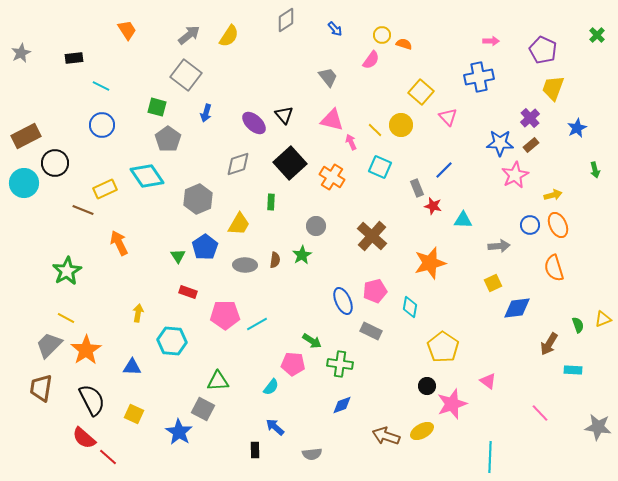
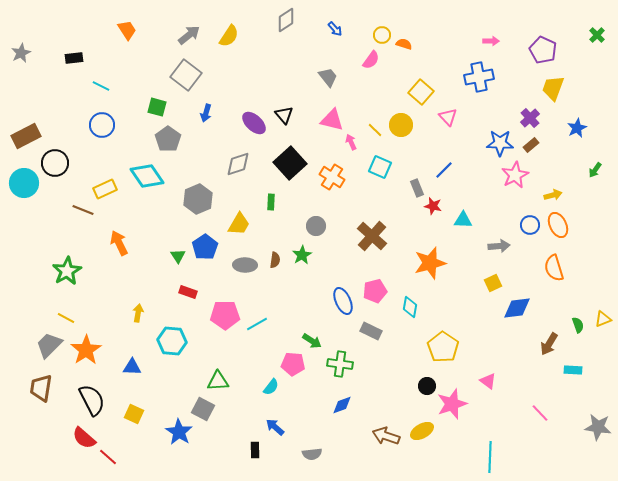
green arrow at (595, 170): rotated 49 degrees clockwise
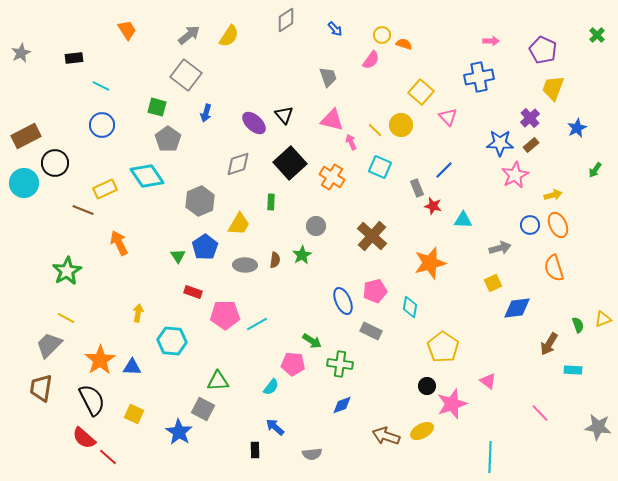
gray trapezoid at (328, 77): rotated 20 degrees clockwise
gray hexagon at (198, 199): moved 2 px right, 2 px down
gray arrow at (499, 246): moved 1 px right, 2 px down; rotated 10 degrees counterclockwise
red rectangle at (188, 292): moved 5 px right
orange star at (86, 350): moved 14 px right, 10 px down
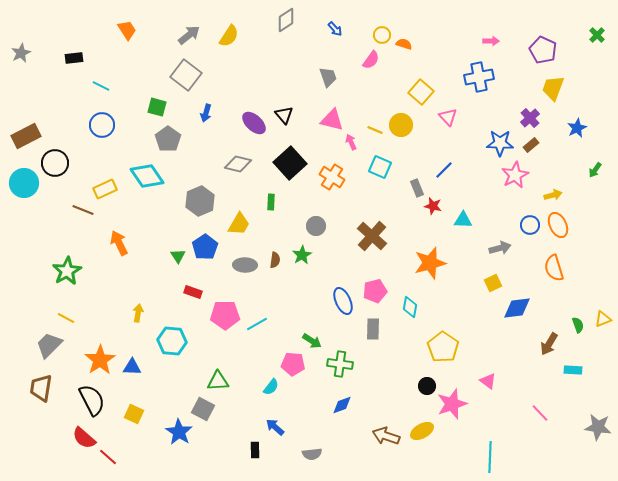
yellow line at (375, 130): rotated 21 degrees counterclockwise
gray diamond at (238, 164): rotated 32 degrees clockwise
gray rectangle at (371, 331): moved 2 px right, 2 px up; rotated 65 degrees clockwise
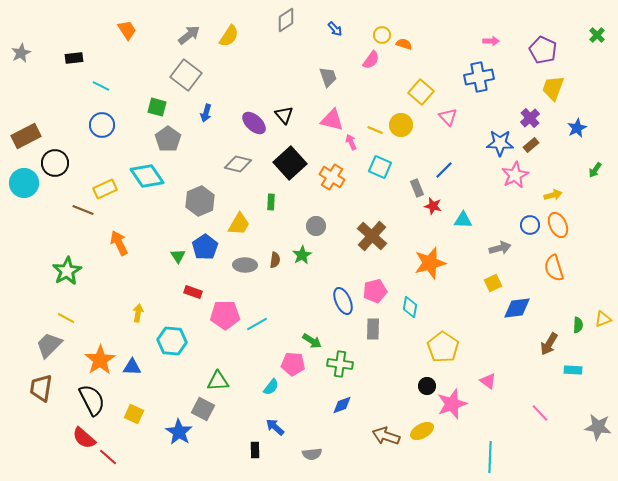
green semicircle at (578, 325): rotated 21 degrees clockwise
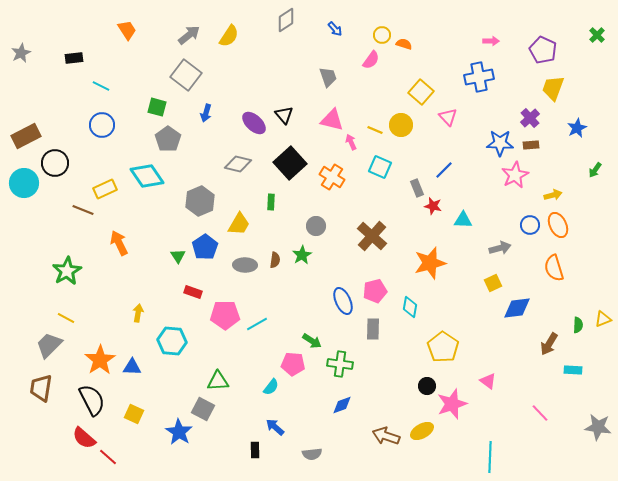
brown rectangle at (531, 145): rotated 35 degrees clockwise
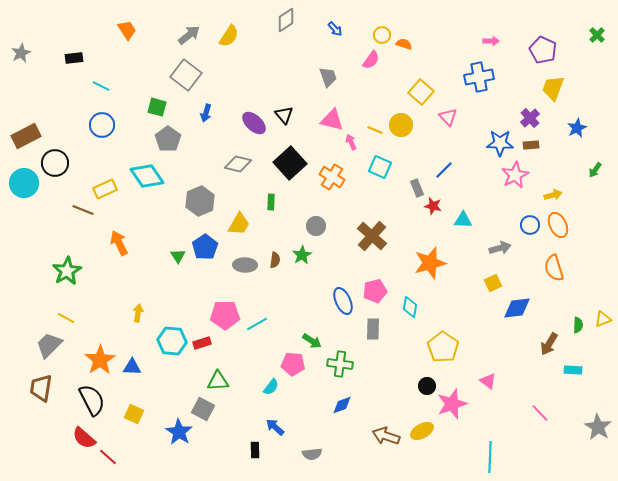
red rectangle at (193, 292): moved 9 px right, 51 px down; rotated 36 degrees counterclockwise
gray star at (598, 427): rotated 24 degrees clockwise
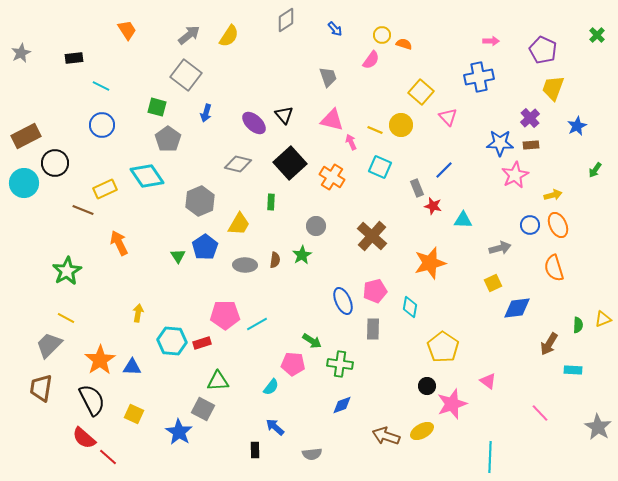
blue star at (577, 128): moved 2 px up
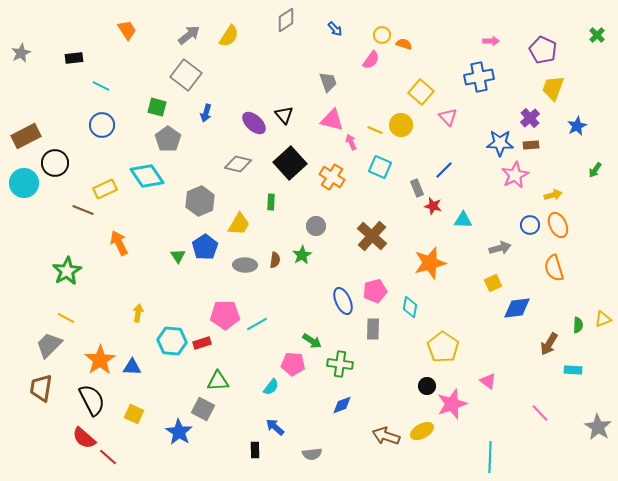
gray trapezoid at (328, 77): moved 5 px down
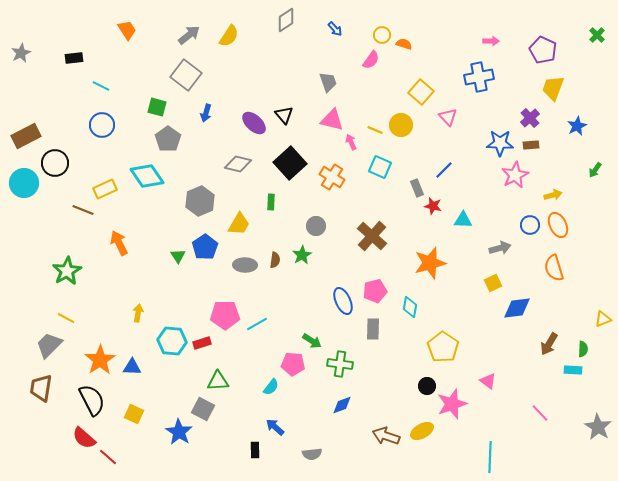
green semicircle at (578, 325): moved 5 px right, 24 px down
